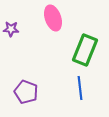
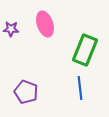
pink ellipse: moved 8 px left, 6 px down
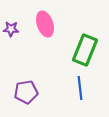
purple pentagon: rotated 30 degrees counterclockwise
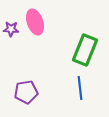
pink ellipse: moved 10 px left, 2 px up
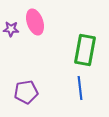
green rectangle: rotated 12 degrees counterclockwise
